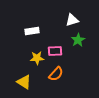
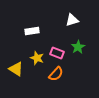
green star: moved 7 px down
pink rectangle: moved 2 px right, 2 px down; rotated 24 degrees clockwise
yellow star: rotated 24 degrees clockwise
yellow triangle: moved 8 px left, 13 px up
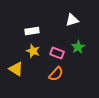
yellow star: moved 4 px left, 7 px up
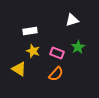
white rectangle: moved 2 px left
yellow triangle: moved 3 px right
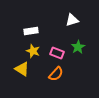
white rectangle: moved 1 px right
yellow triangle: moved 3 px right
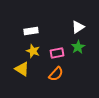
white triangle: moved 6 px right, 7 px down; rotated 16 degrees counterclockwise
pink rectangle: rotated 32 degrees counterclockwise
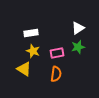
white triangle: moved 1 px down
white rectangle: moved 2 px down
green star: rotated 16 degrees clockwise
yellow triangle: moved 2 px right
orange semicircle: rotated 35 degrees counterclockwise
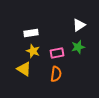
white triangle: moved 1 px right, 3 px up
